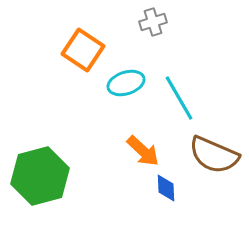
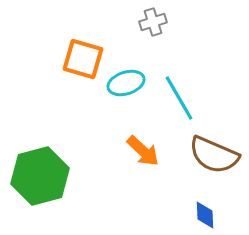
orange square: moved 9 px down; rotated 18 degrees counterclockwise
blue diamond: moved 39 px right, 27 px down
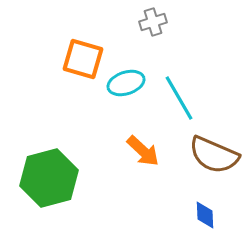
green hexagon: moved 9 px right, 2 px down
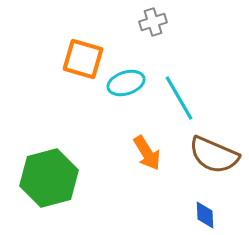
orange arrow: moved 4 px right, 2 px down; rotated 15 degrees clockwise
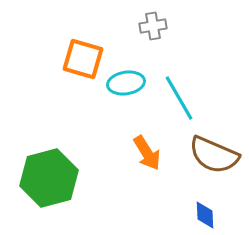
gray cross: moved 4 px down; rotated 8 degrees clockwise
cyan ellipse: rotated 9 degrees clockwise
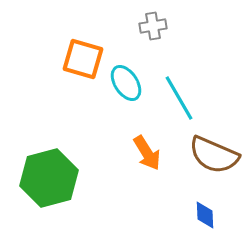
cyan ellipse: rotated 66 degrees clockwise
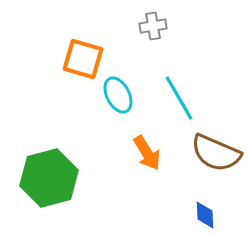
cyan ellipse: moved 8 px left, 12 px down; rotated 6 degrees clockwise
brown semicircle: moved 2 px right, 2 px up
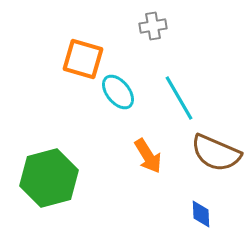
cyan ellipse: moved 3 px up; rotated 12 degrees counterclockwise
orange arrow: moved 1 px right, 3 px down
blue diamond: moved 4 px left, 1 px up
